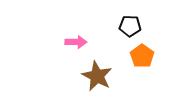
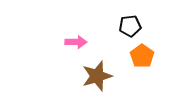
black pentagon: rotated 10 degrees counterclockwise
brown star: rotated 28 degrees clockwise
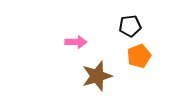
orange pentagon: moved 3 px left; rotated 15 degrees clockwise
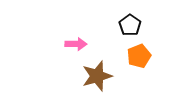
black pentagon: moved 1 px up; rotated 30 degrees counterclockwise
pink arrow: moved 2 px down
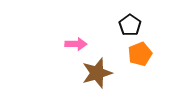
orange pentagon: moved 1 px right, 2 px up
brown star: moved 3 px up
